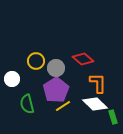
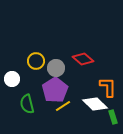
orange L-shape: moved 10 px right, 4 px down
purple pentagon: moved 1 px left
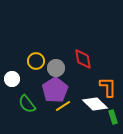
red diamond: rotated 40 degrees clockwise
green semicircle: rotated 24 degrees counterclockwise
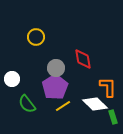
yellow circle: moved 24 px up
purple pentagon: moved 3 px up
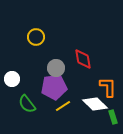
purple pentagon: moved 1 px left; rotated 25 degrees clockwise
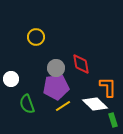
red diamond: moved 2 px left, 5 px down
white circle: moved 1 px left
purple pentagon: moved 2 px right
green semicircle: rotated 18 degrees clockwise
green rectangle: moved 3 px down
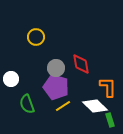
purple pentagon: rotated 25 degrees clockwise
white diamond: moved 2 px down
green rectangle: moved 3 px left
